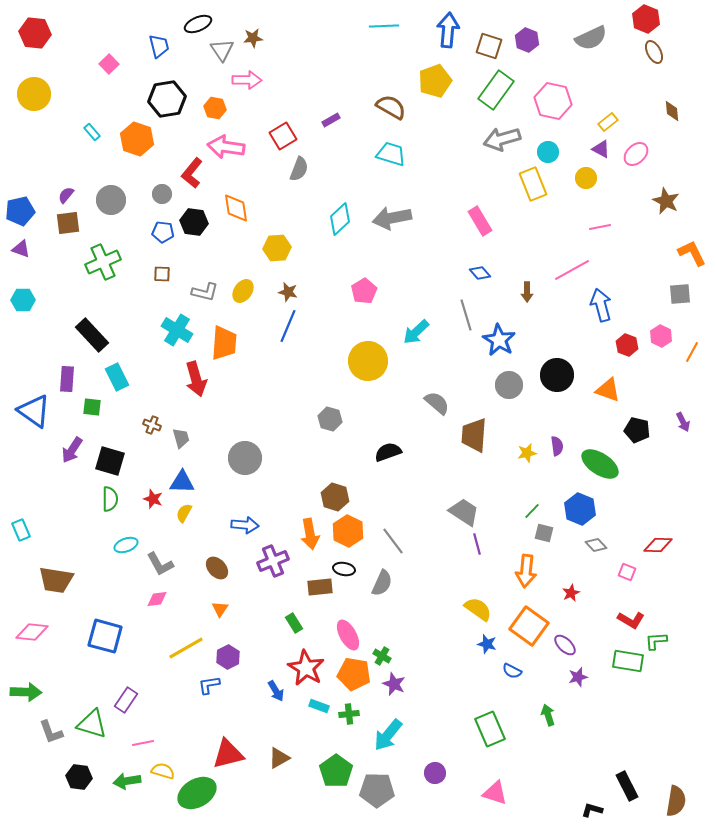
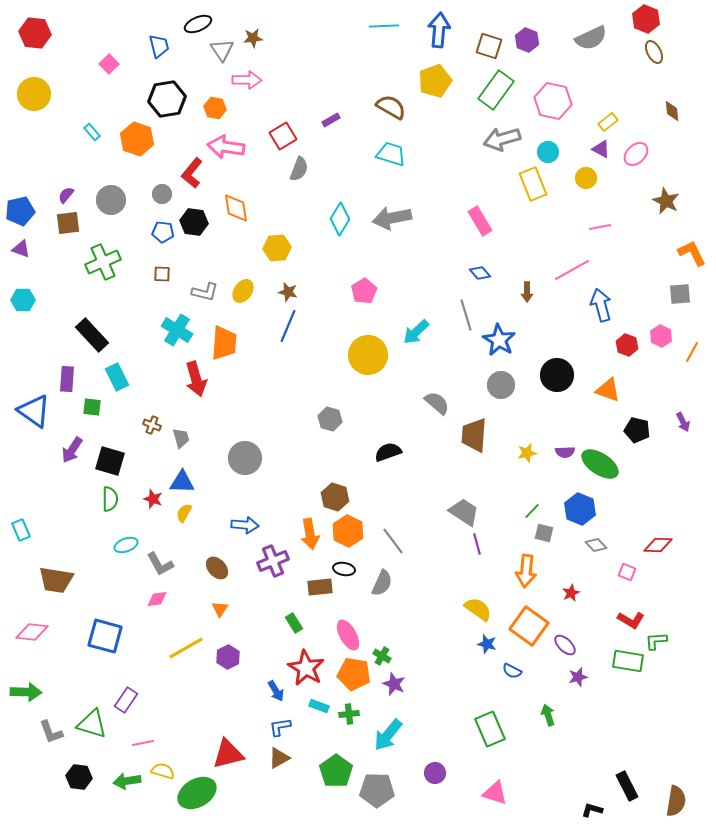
blue arrow at (448, 30): moved 9 px left
cyan diamond at (340, 219): rotated 16 degrees counterclockwise
yellow circle at (368, 361): moved 6 px up
gray circle at (509, 385): moved 8 px left
purple semicircle at (557, 446): moved 8 px right, 6 px down; rotated 96 degrees clockwise
blue L-shape at (209, 685): moved 71 px right, 42 px down
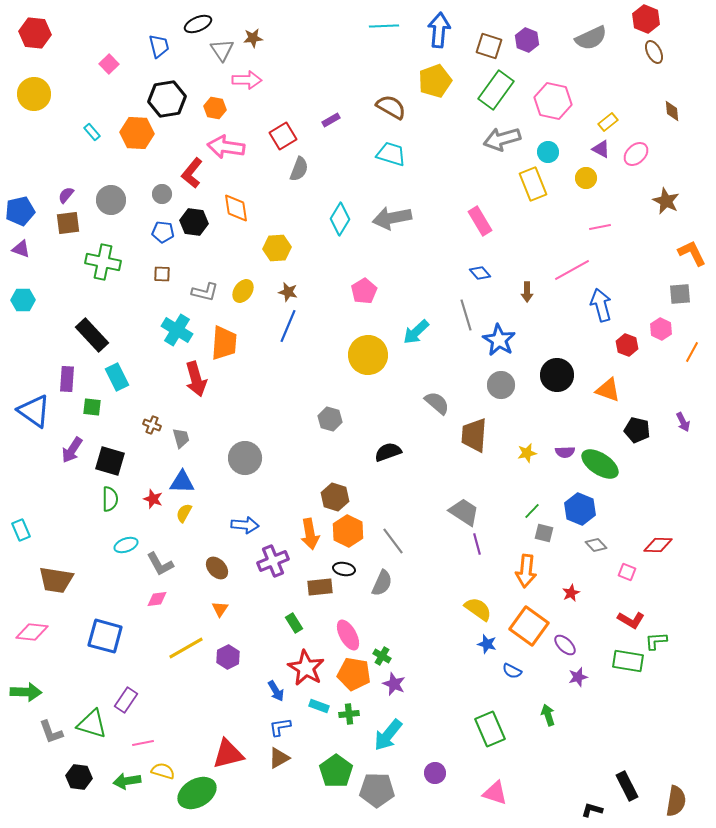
orange hexagon at (137, 139): moved 6 px up; rotated 16 degrees counterclockwise
green cross at (103, 262): rotated 36 degrees clockwise
pink hexagon at (661, 336): moved 7 px up
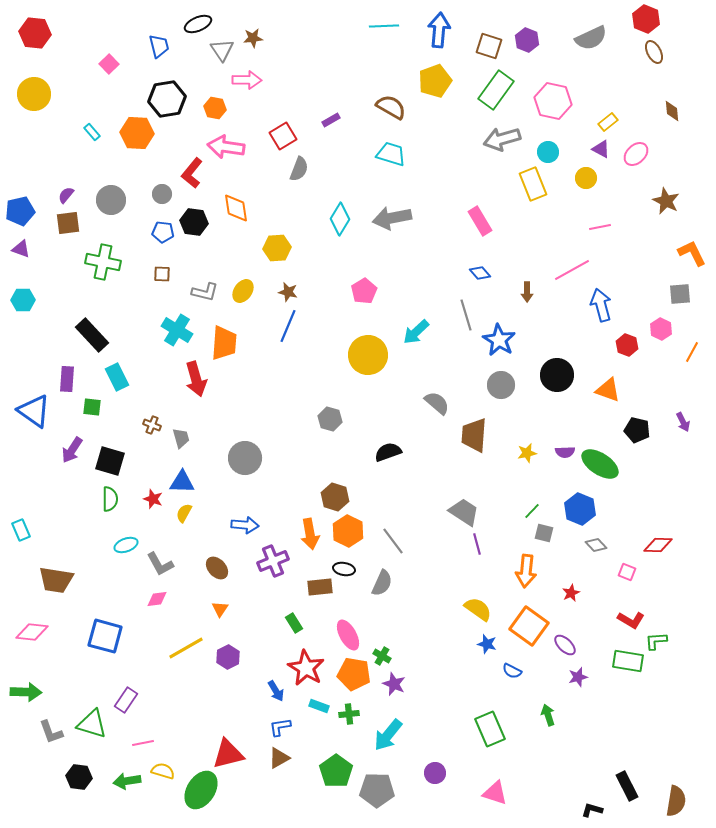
green ellipse at (197, 793): moved 4 px right, 3 px up; rotated 27 degrees counterclockwise
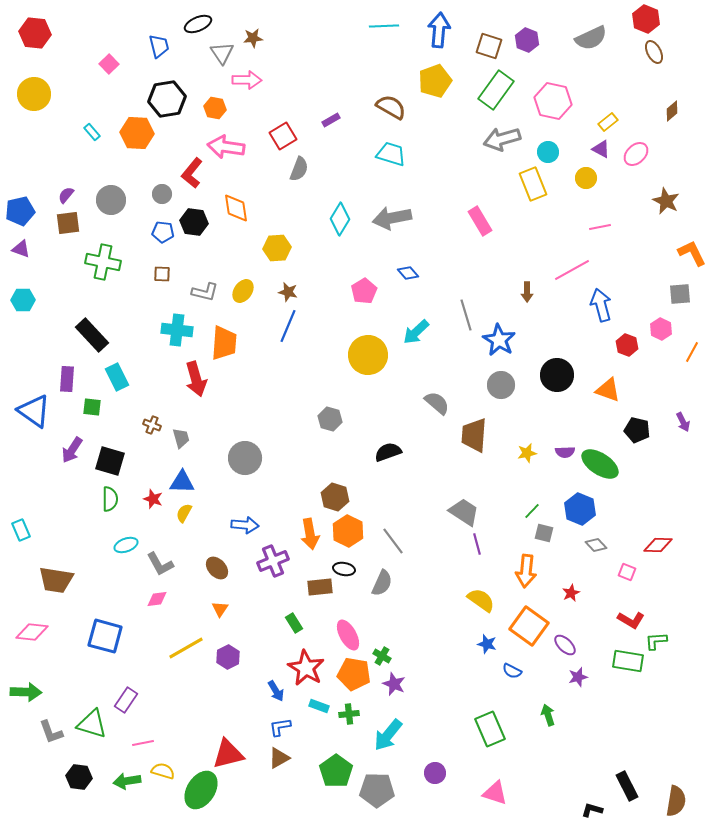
gray triangle at (222, 50): moved 3 px down
brown diamond at (672, 111): rotated 55 degrees clockwise
blue diamond at (480, 273): moved 72 px left
cyan cross at (177, 330): rotated 24 degrees counterclockwise
yellow semicircle at (478, 609): moved 3 px right, 9 px up
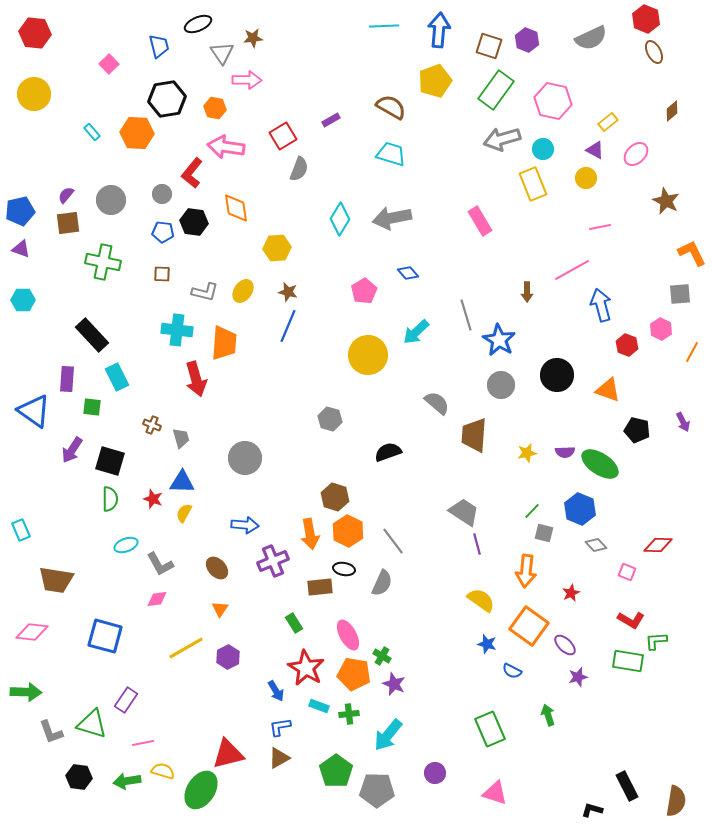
purple triangle at (601, 149): moved 6 px left, 1 px down
cyan circle at (548, 152): moved 5 px left, 3 px up
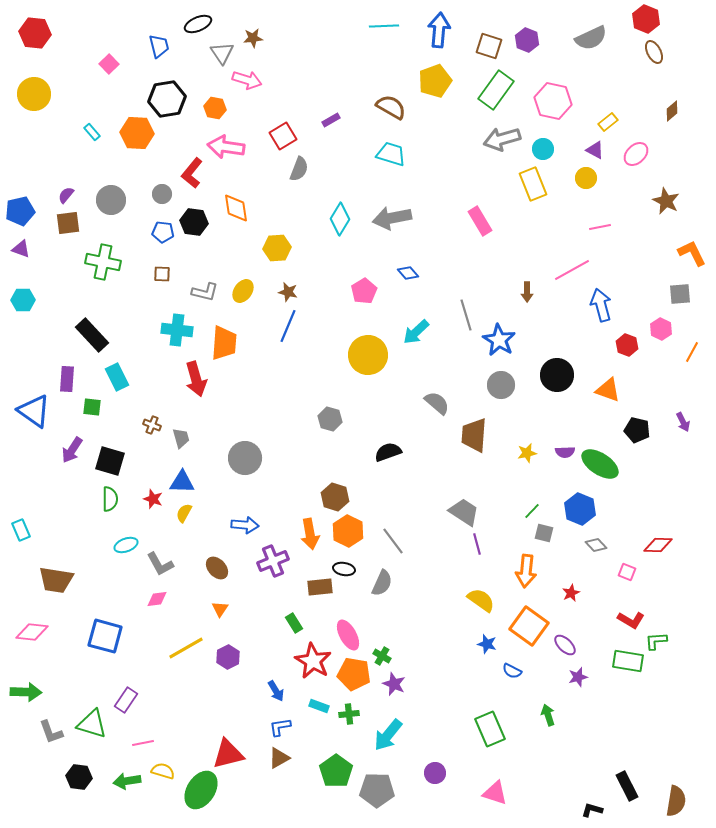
pink arrow at (247, 80): rotated 16 degrees clockwise
red star at (306, 668): moved 7 px right, 7 px up
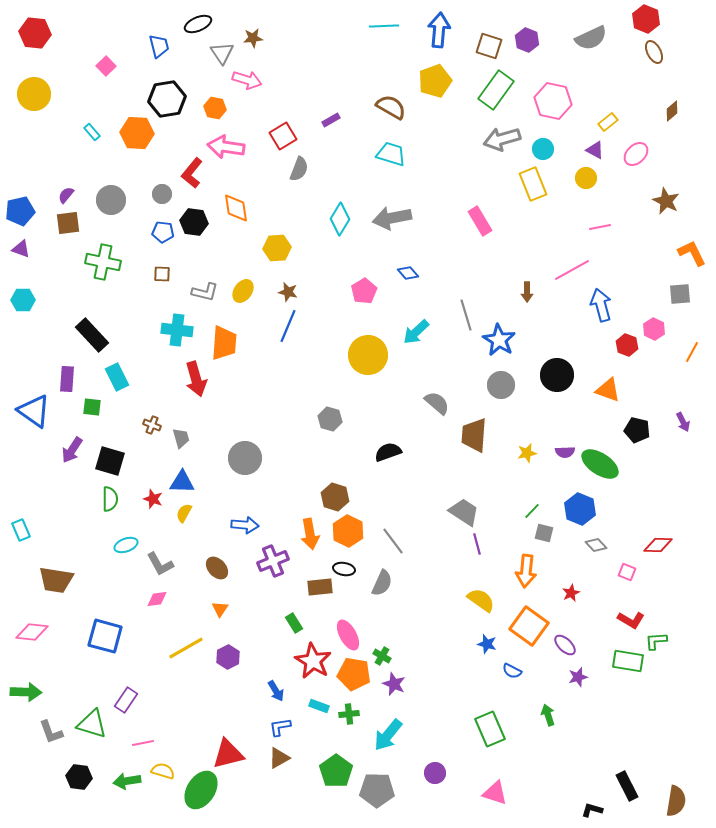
pink square at (109, 64): moved 3 px left, 2 px down
pink hexagon at (661, 329): moved 7 px left
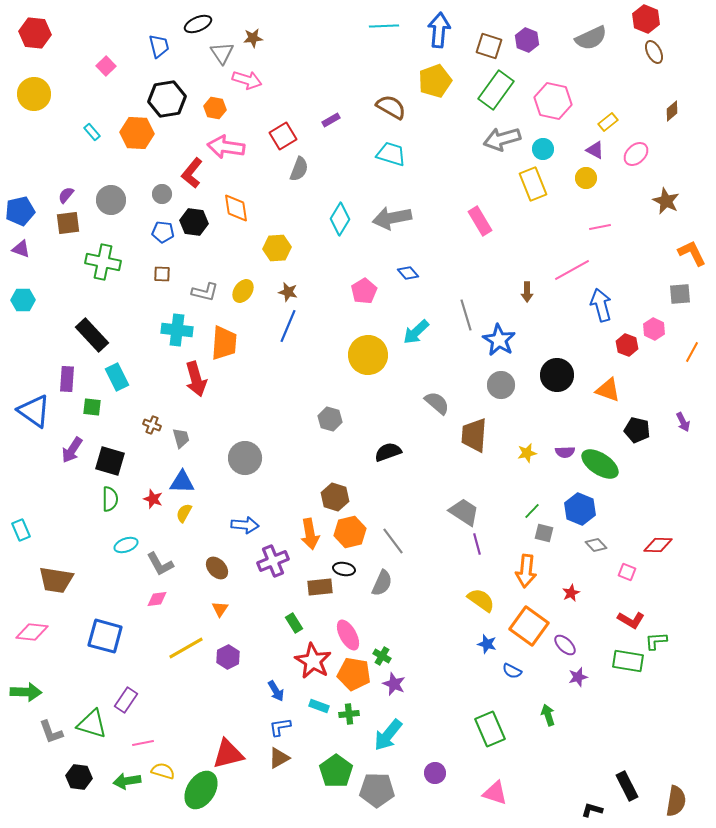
orange hexagon at (348, 531): moved 2 px right, 1 px down; rotated 20 degrees clockwise
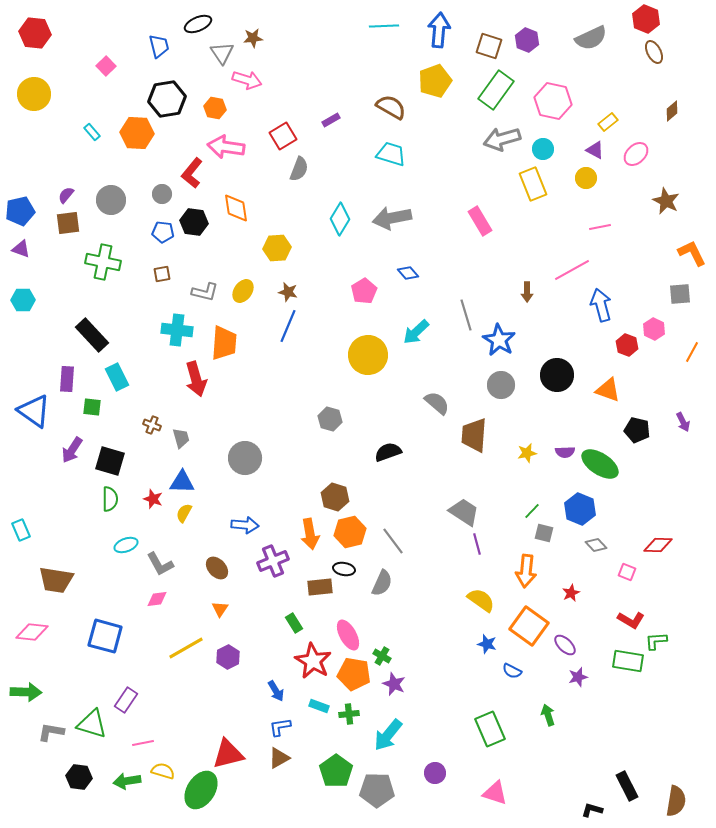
brown square at (162, 274): rotated 12 degrees counterclockwise
gray L-shape at (51, 732): rotated 120 degrees clockwise
